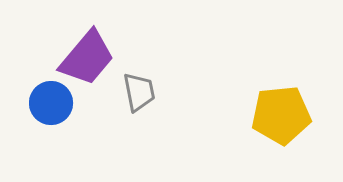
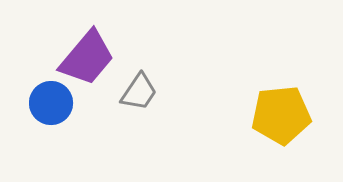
gray trapezoid: rotated 45 degrees clockwise
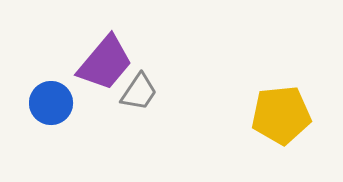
purple trapezoid: moved 18 px right, 5 px down
